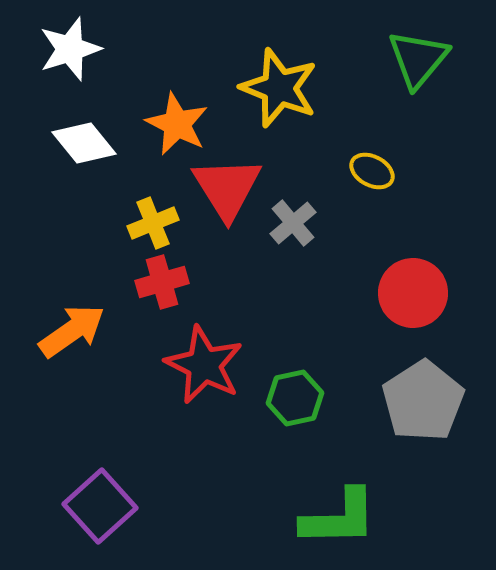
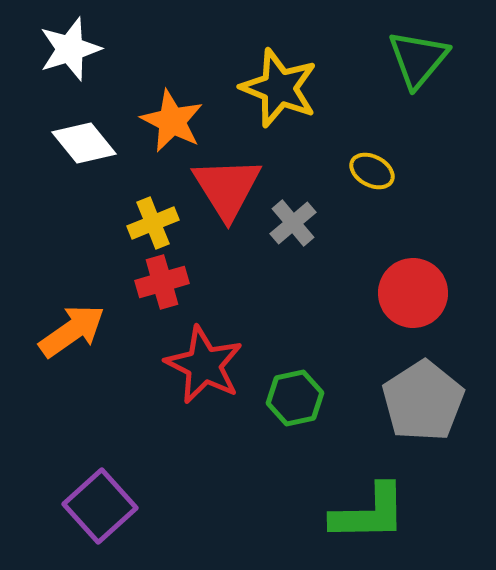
orange star: moved 5 px left, 3 px up
green L-shape: moved 30 px right, 5 px up
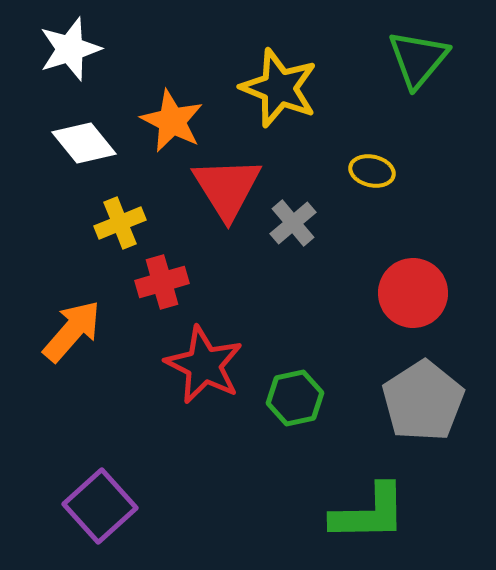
yellow ellipse: rotated 15 degrees counterclockwise
yellow cross: moved 33 px left
orange arrow: rotated 14 degrees counterclockwise
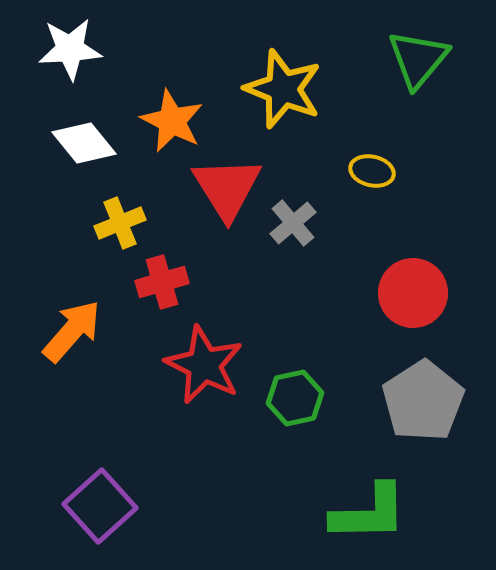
white star: rotated 14 degrees clockwise
yellow star: moved 4 px right, 1 px down
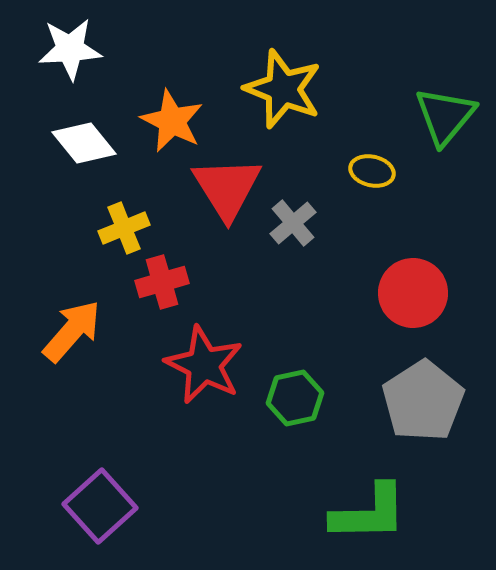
green triangle: moved 27 px right, 57 px down
yellow cross: moved 4 px right, 5 px down
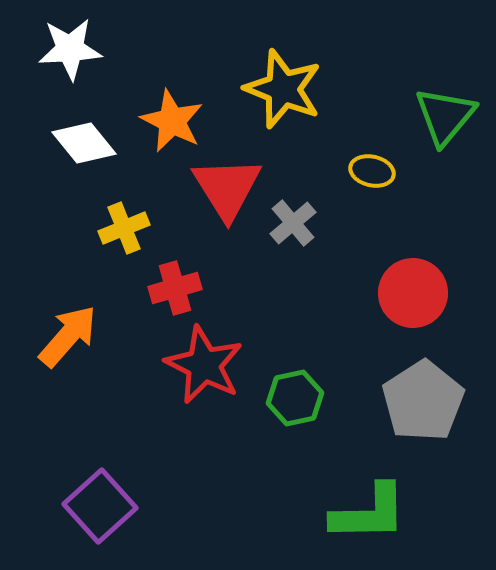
red cross: moved 13 px right, 6 px down
orange arrow: moved 4 px left, 5 px down
